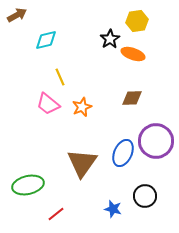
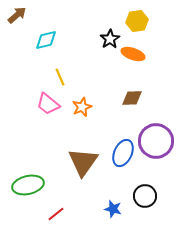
brown arrow: rotated 12 degrees counterclockwise
brown triangle: moved 1 px right, 1 px up
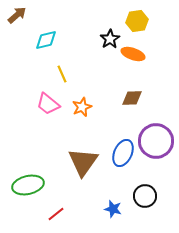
yellow line: moved 2 px right, 3 px up
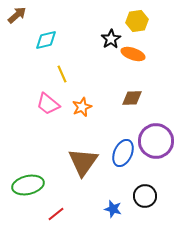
black star: moved 1 px right
